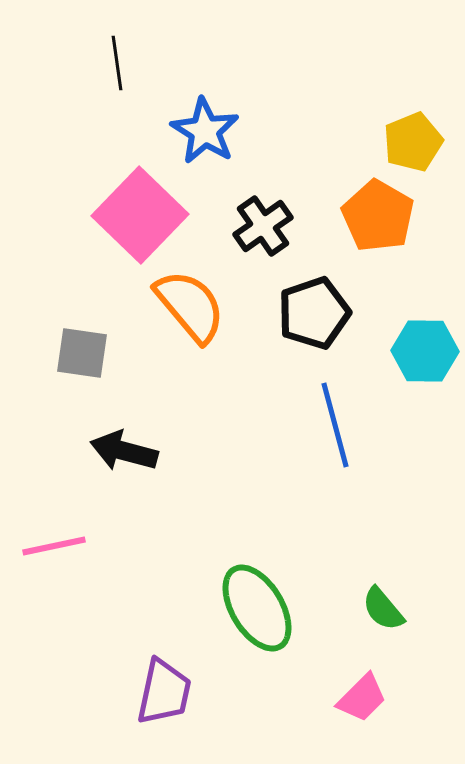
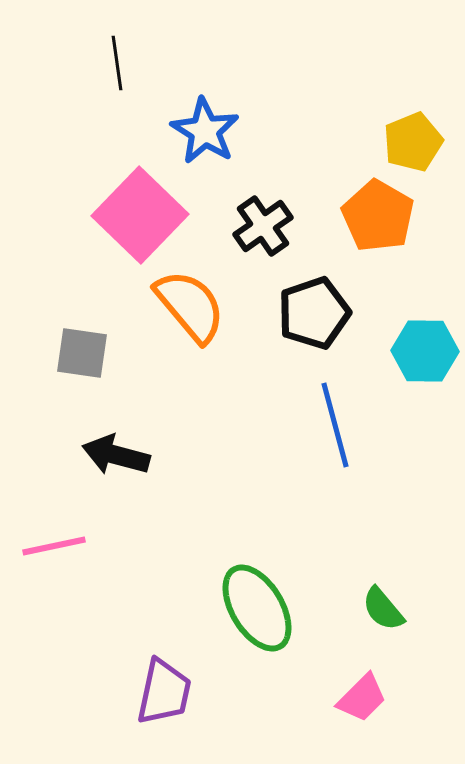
black arrow: moved 8 px left, 4 px down
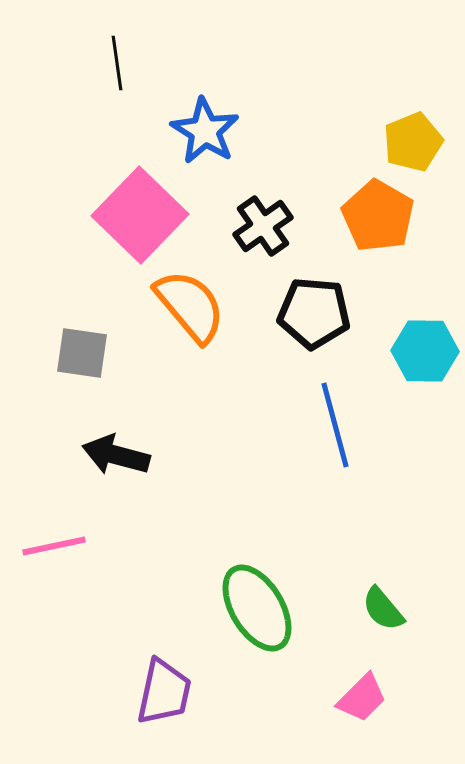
black pentagon: rotated 24 degrees clockwise
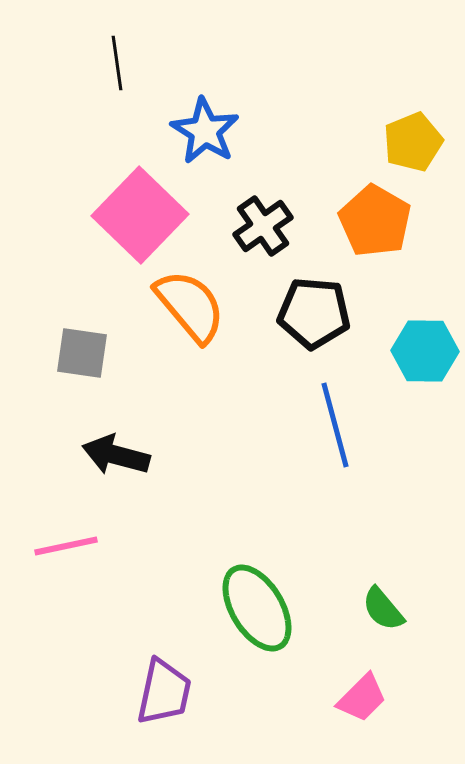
orange pentagon: moved 3 px left, 5 px down
pink line: moved 12 px right
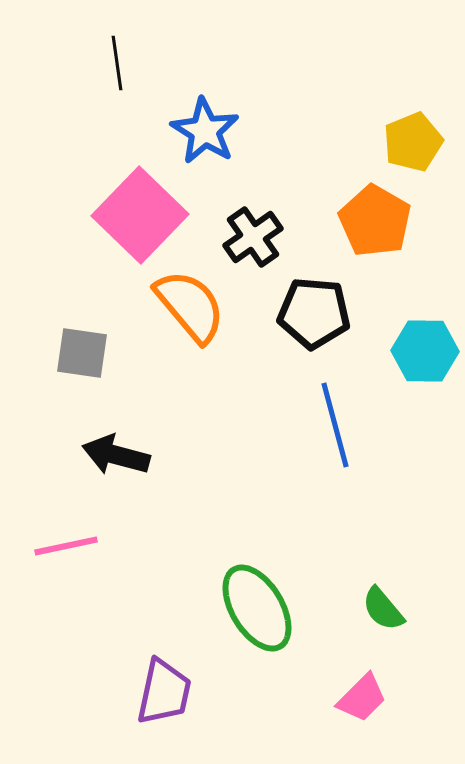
black cross: moved 10 px left, 11 px down
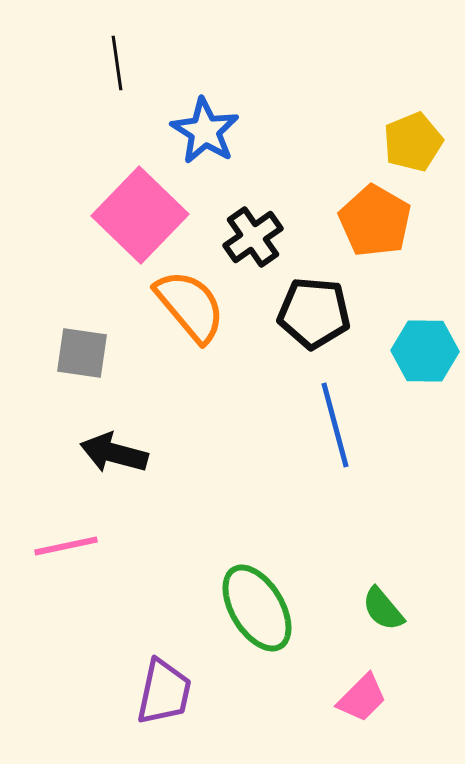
black arrow: moved 2 px left, 2 px up
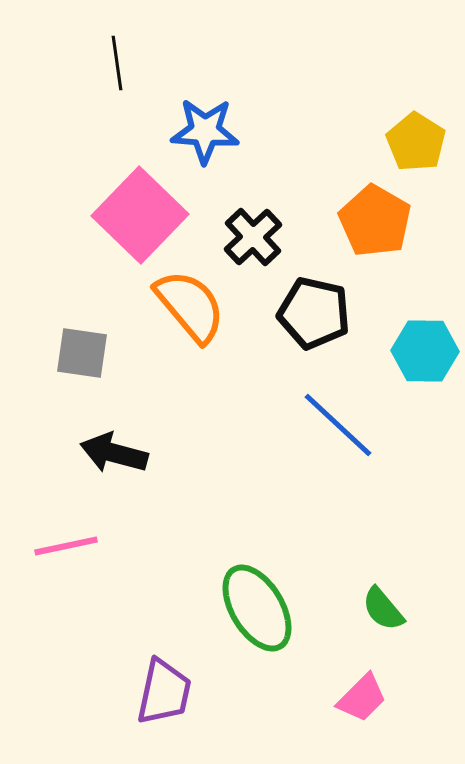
blue star: rotated 28 degrees counterclockwise
yellow pentagon: moved 3 px right; rotated 18 degrees counterclockwise
black cross: rotated 8 degrees counterclockwise
black pentagon: rotated 8 degrees clockwise
blue line: moved 3 px right; rotated 32 degrees counterclockwise
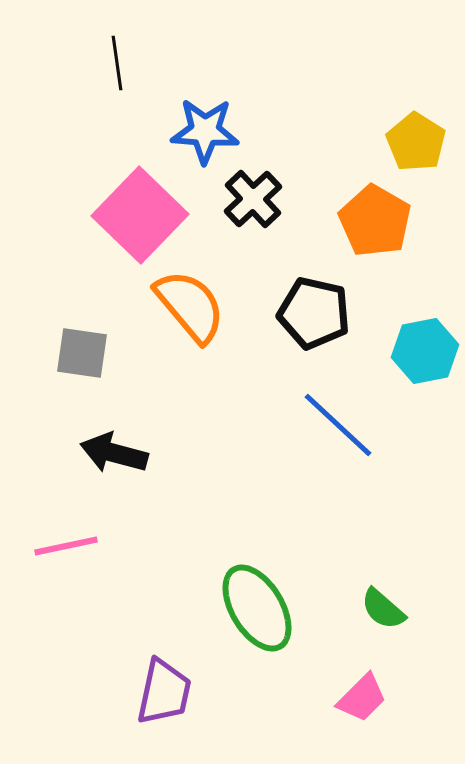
black cross: moved 38 px up
cyan hexagon: rotated 12 degrees counterclockwise
green semicircle: rotated 9 degrees counterclockwise
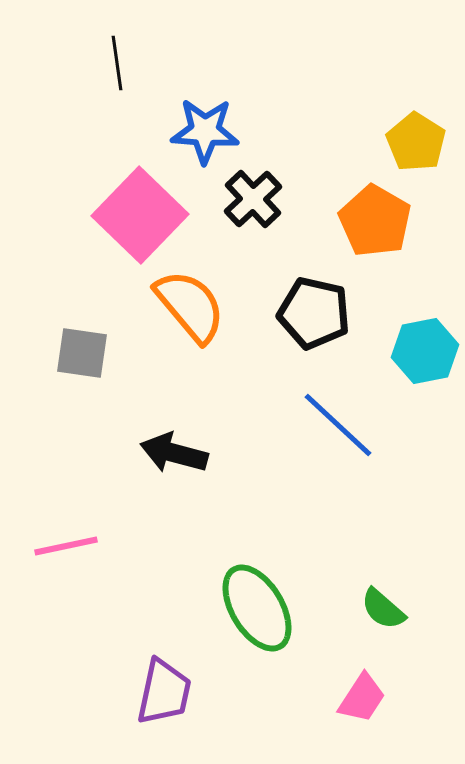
black arrow: moved 60 px right
pink trapezoid: rotated 12 degrees counterclockwise
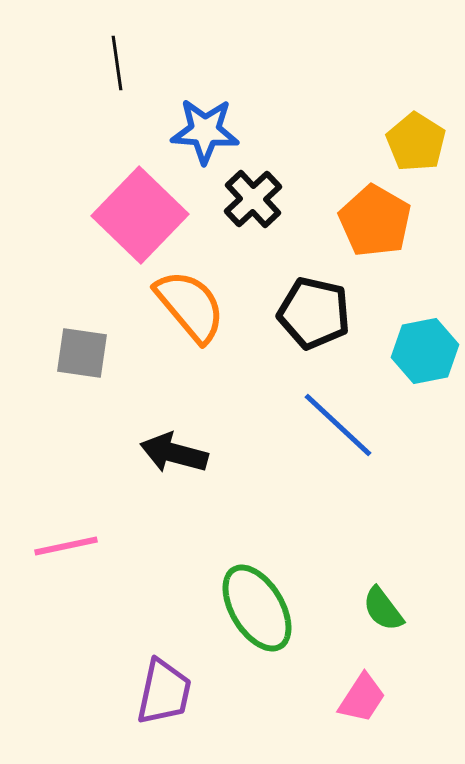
green semicircle: rotated 12 degrees clockwise
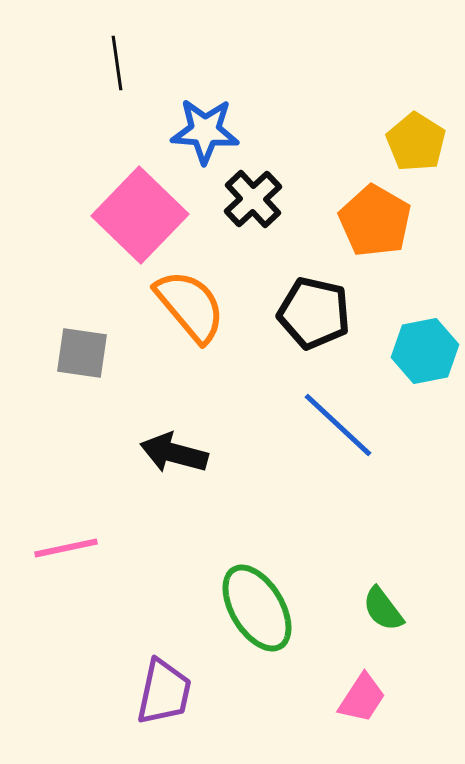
pink line: moved 2 px down
